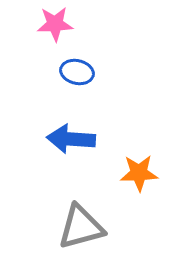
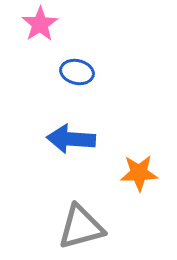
pink star: moved 15 px left; rotated 30 degrees counterclockwise
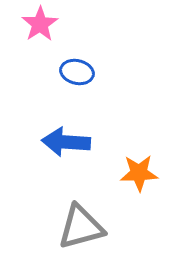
blue arrow: moved 5 px left, 3 px down
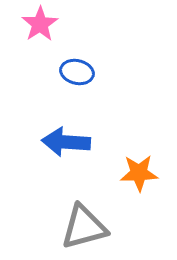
gray triangle: moved 3 px right
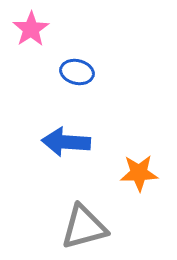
pink star: moved 9 px left, 5 px down
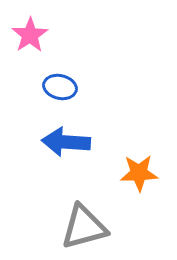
pink star: moved 1 px left, 6 px down
blue ellipse: moved 17 px left, 15 px down
